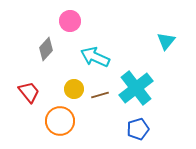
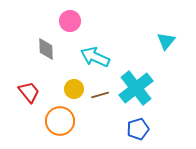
gray diamond: rotated 45 degrees counterclockwise
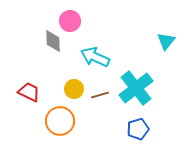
gray diamond: moved 7 px right, 8 px up
red trapezoid: rotated 25 degrees counterclockwise
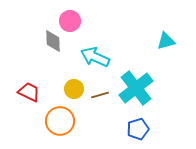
cyan triangle: rotated 36 degrees clockwise
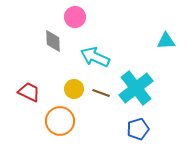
pink circle: moved 5 px right, 4 px up
cyan triangle: rotated 12 degrees clockwise
brown line: moved 1 px right, 2 px up; rotated 36 degrees clockwise
